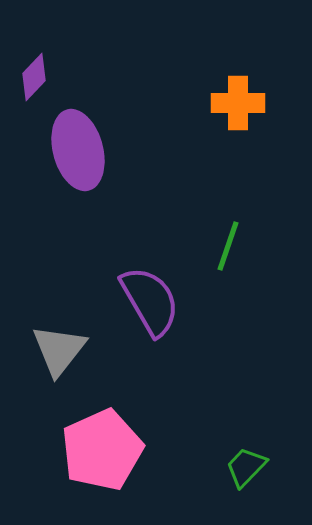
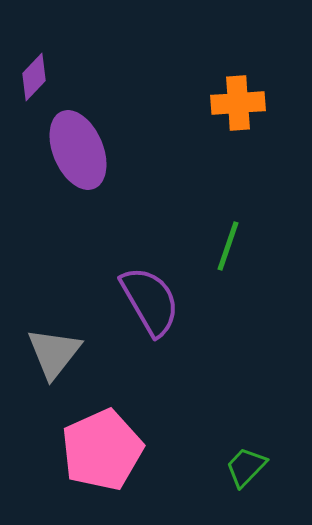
orange cross: rotated 4 degrees counterclockwise
purple ellipse: rotated 8 degrees counterclockwise
gray triangle: moved 5 px left, 3 px down
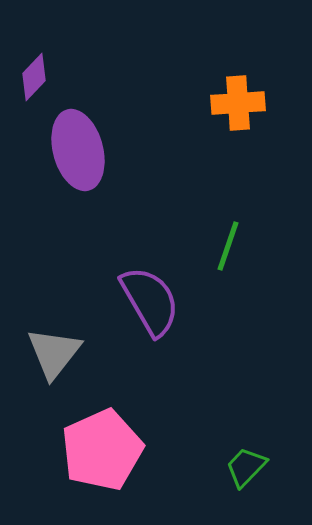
purple ellipse: rotated 8 degrees clockwise
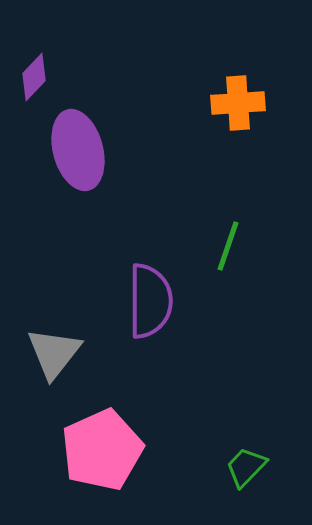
purple semicircle: rotated 30 degrees clockwise
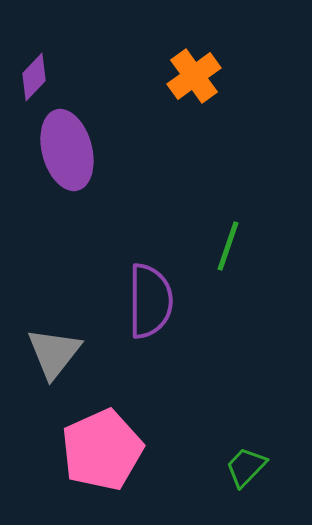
orange cross: moved 44 px left, 27 px up; rotated 32 degrees counterclockwise
purple ellipse: moved 11 px left
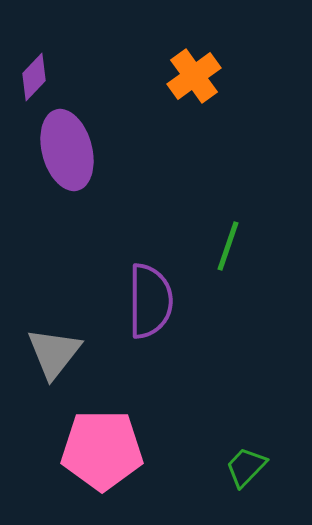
pink pentagon: rotated 24 degrees clockwise
